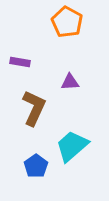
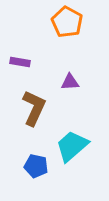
blue pentagon: rotated 25 degrees counterclockwise
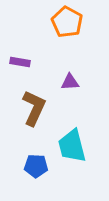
cyan trapezoid: rotated 63 degrees counterclockwise
blue pentagon: rotated 10 degrees counterclockwise
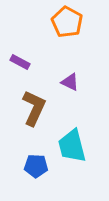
purple rectangle: rotated 18 degrees clockwise
purple triangle: rotated 30 degrees clockwise
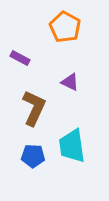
orange pentagon: moved 2 px left, 5 px down
purple rectangle: moved 4 px up
cyan trapezoid: rotated 6 degrees clockwise
blue pentagon: moved 3 px left, 10 px up
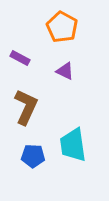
orange pentagon: moved 3 px left
purple triangle: moved 5 px left, 11 px up
brown L-shape: moved 8 px left, 1 px up
cyan trapezoid: moved 1 px right, 1 px up
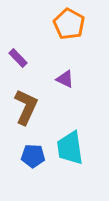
orange pentagon: moved 7 px right, 3 px up
purple rectangle: moved 2 px left; rotated 18 degrees clockwise
purple triangle: moved 8 px down
cyan trapezoid: moved 3 px left, 3 px down
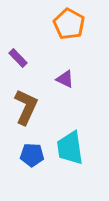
blue pentagon: moved 1 px left, 1 px up
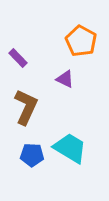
orange pentagon: moved 12 px right, 17 px down
cyan trapezoid: rotated 129 degrees clockwise
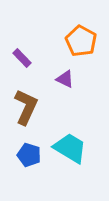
purple rectangle: moved 4 px right
blue pentagon: moved 3 px left; rotated 15 degrees clockwise
